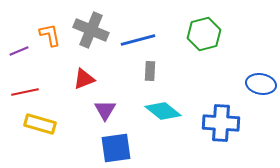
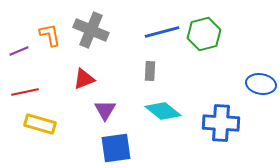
blue line: moved 24 px right, 8 px up
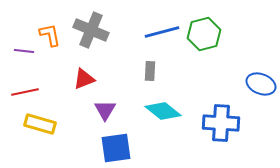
purple line: moved 5 px right; rotated 30 degrees clockwise
blue ellipse: rotated 12 degrees clockwise
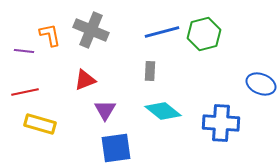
red triangle: moved 1 px right, 1 px down
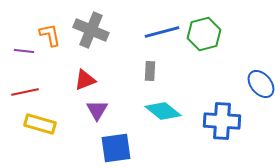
blue ellipse: rotated 28 degrees clockwise
purple triangle: moved 8 px left
blue cross: moved 1 px right, 2 px up
